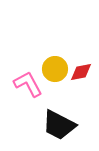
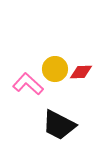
red diamond: rotated 10 degrees clockwise
pink L-shape: rotated 20 degrees counterclockwise
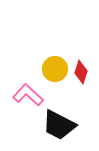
red diamond: rotated 70 degrees counterclockwise
pink L-shape: moved 11 px down
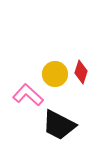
yellow circle: moved 5 px down
